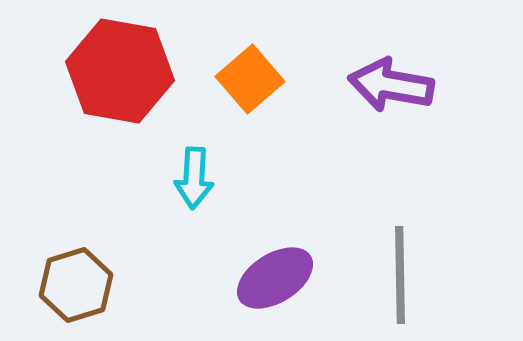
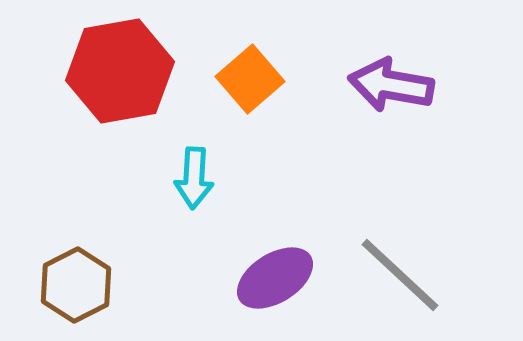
red hexagon: rotated 20 degrees counterclockwise
gray line: rotated 46 degrees counterclockwise
brown hexagon: rotated 10 degrees counterclockwise
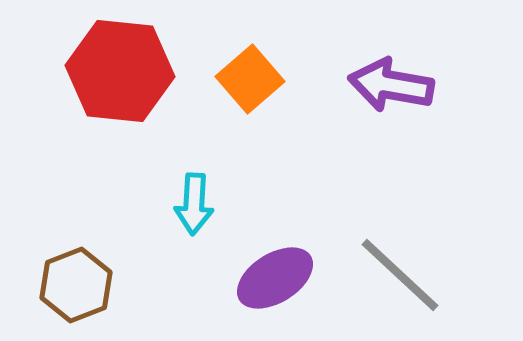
red hexagon: rotated 16 degrees clockwise
cyan arrow: moved 26 px down
brown hexagon: rotated 6 degrees clockwise
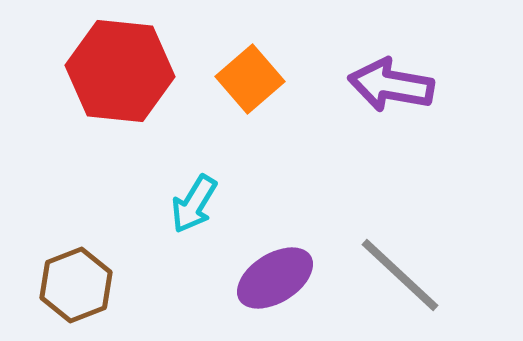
cyan arrow: rotated 28 degrees clockwise
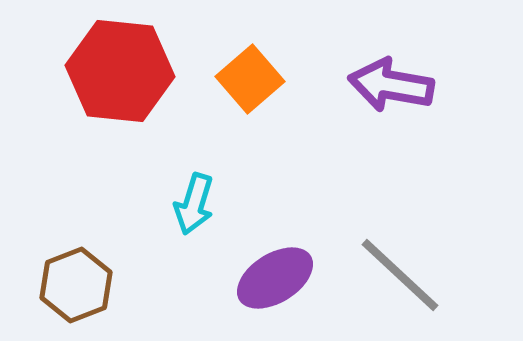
cyan arrow: rotated 14 degrees counterclockwise
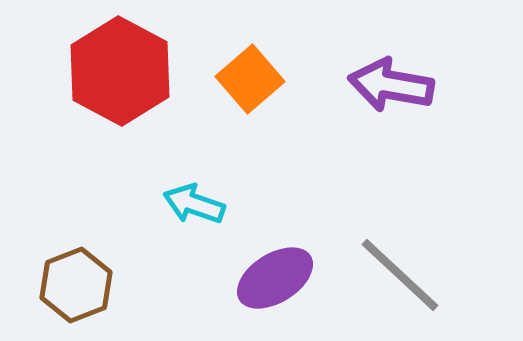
red hexagon: rotated 22 degrees clockwise
cyan arrow: rotated 92 degrees clockwise
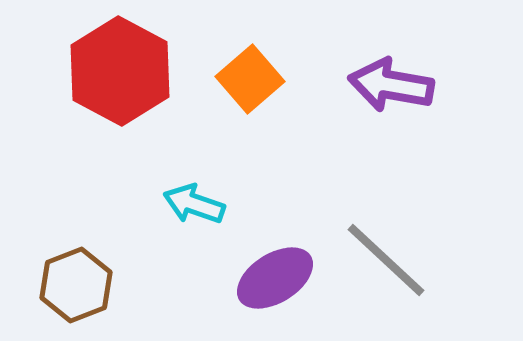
gray line: moved 14 px left, 15 px up
